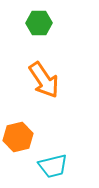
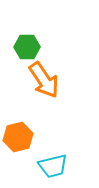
green hexagon: moved 12 px left, 24 px down
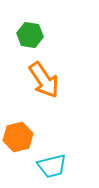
green hexagon: moved 3 px right, 12 px up; rotated 10 degrees clockwise
cyan trapezoid: moved 1 px left
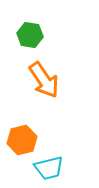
orange hexagon: moved 4 px right, 3 px down
cyan trapezoid: moved 3 px left, 2 px down
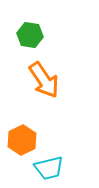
orange hexagon: rotated 12 degrees counterclockwise
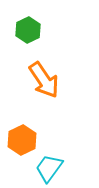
green hexagon: moved 2 px left, 5 px up; rotated 25 degrees clockwise
cyan trapezoid: rotated 140 degrees clockwise
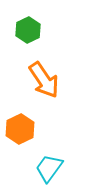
orange hexagon: moved 2 px left, 11 px up
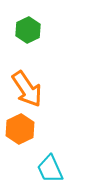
orange arrow: moved 17 px left, 9 px down
cyan trapezoid: moved 1 px right, 1 px down; rotated 60 degrees counterclockwise
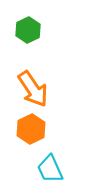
orange arrow: moved 6 px right
orange hexagon: moved 11 px right
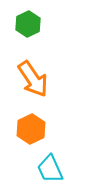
green hexagon: moved 6 px up
orange arrow: moved 10 px up
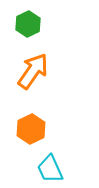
orange arrow: moved 8 px up; rotated 111 degrees counterclockwise
